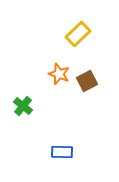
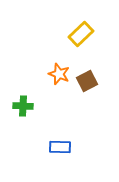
yellow rectangle: moved 3 px right
green cross: rotated 36 degrees counterclockwise
blue rectangle: moved 2 px left, 5 px up
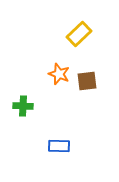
yellow rectangle: moved 2 px left
brown square: rotated 20 degrees clockwise
blue rectangle: moved 1 px left, 1 px up
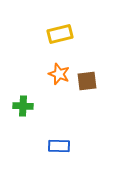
yellow rectangle: moved 19 px left; rotated 30 degrees clockwise
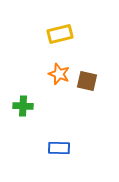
brown square: rotated 20 degrees clockwise
blue rectangle: moved 2 px down
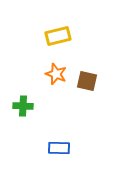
yellow rectangle: moved 2 px left, 2 px down
orange star: moved 3 px left
